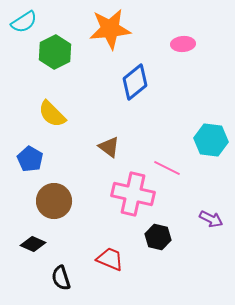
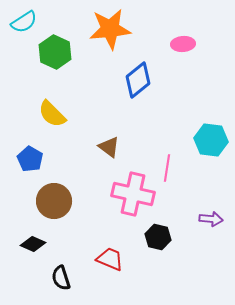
green hexagon: rotated 8 degrees counterclockwise
blue diamond: moved 3 px right, 2 px up
pink line: rotated 72 degrees clockwise
purple arrow: rotated 20 degrees counterclockwise
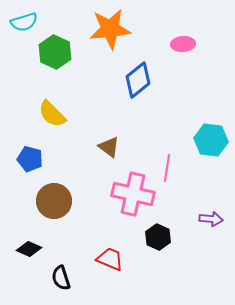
cyan semicircle: rotated 16 degrees clockwise
blue pentagon: rotated 15 degrees counterclockwise
black hexagon: rotated 10 degrees clockwise
black diamond: moved 4 px left, 5 px down
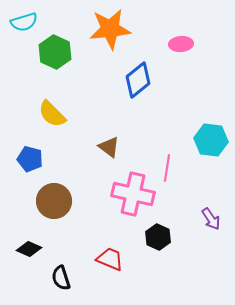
pink ellipse: moved 2 px left
purple arrow: rotated 50 degrees clockwise
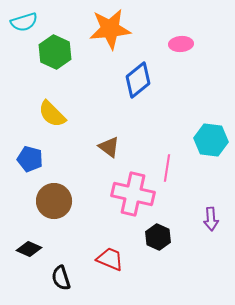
purple arrow: rotated 30 degrees clockwise
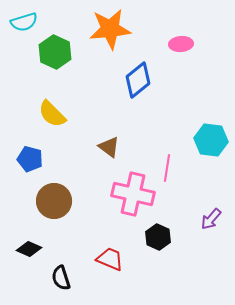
purple arrow: rotated 45 degrees clockwise
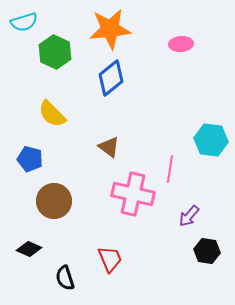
blue diamond: moved 27 px left, 2 px up
pink line: moved 3 px right, 1 px down
purple arrow: moved 22 px left, 3 px up
black hexagon: moved 49 px right, 14 px down; rotated 15 degrees counterclockwise
red trapezoid: rotated 44 degrees clockwise
black semicircle: moved 4 px right
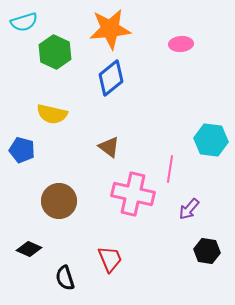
yellow semicircle: rotated 32 degrees counterclockwise
blue pentagon: moved 8 px left, 9 px up
brown circle: moved 5 px right
purple arrow: moved 7 px up
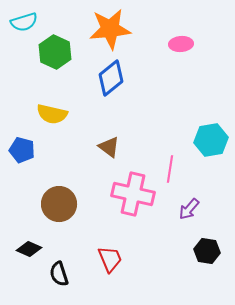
cyan hexagon: rotated 16 degrees counterclockwise
brown circle: moved 3 px down
black semicircle: moved 6 px left, 4 px up
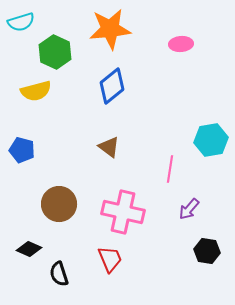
cyan semicircle: moved 3 px left
blue diamond: moved 1 px right, 8 px down
yellow semicircle: moved 16 px left, 23 px up; rotated 28 degrees counterclockwise
pink cross: moved 10 px left, 18 px down
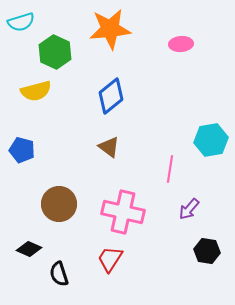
blue diamond: moved 1 px left, 10 px down
red trapezoid: rotated 124 degrees counterclockwise
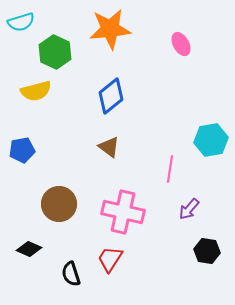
pink ellipse: rotated 65 degrees clockwise
blue pentagon: rotated 25 degrees counterclockwise
black semicircle: moved 12 px right
